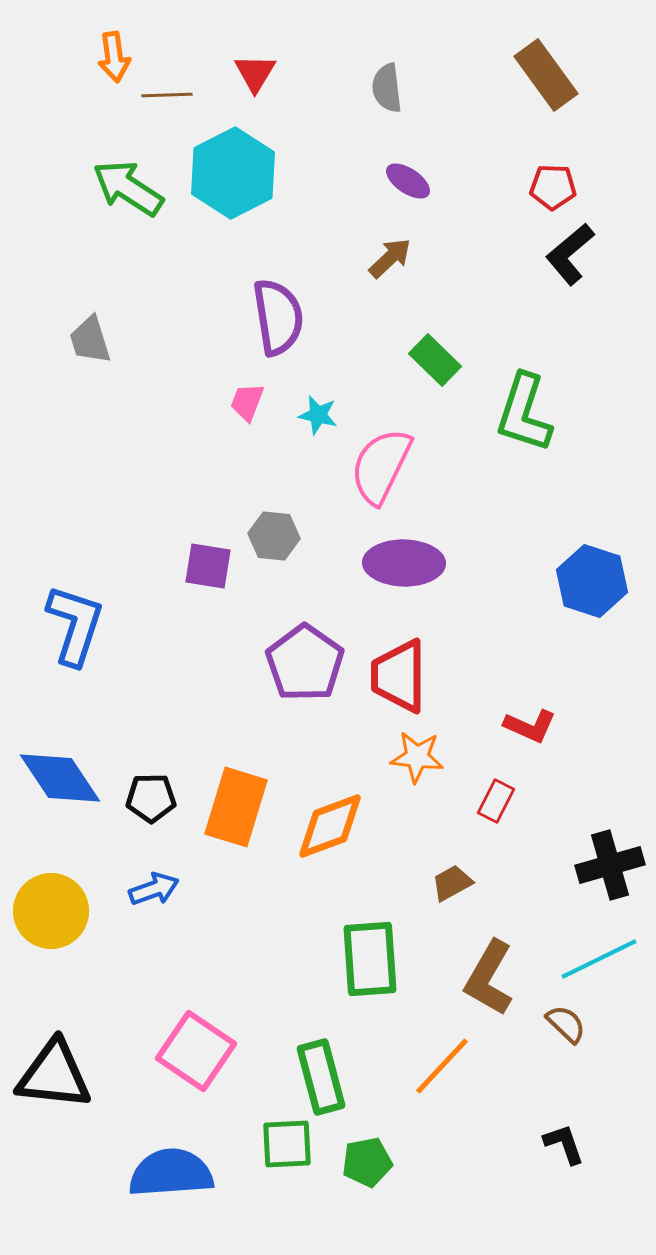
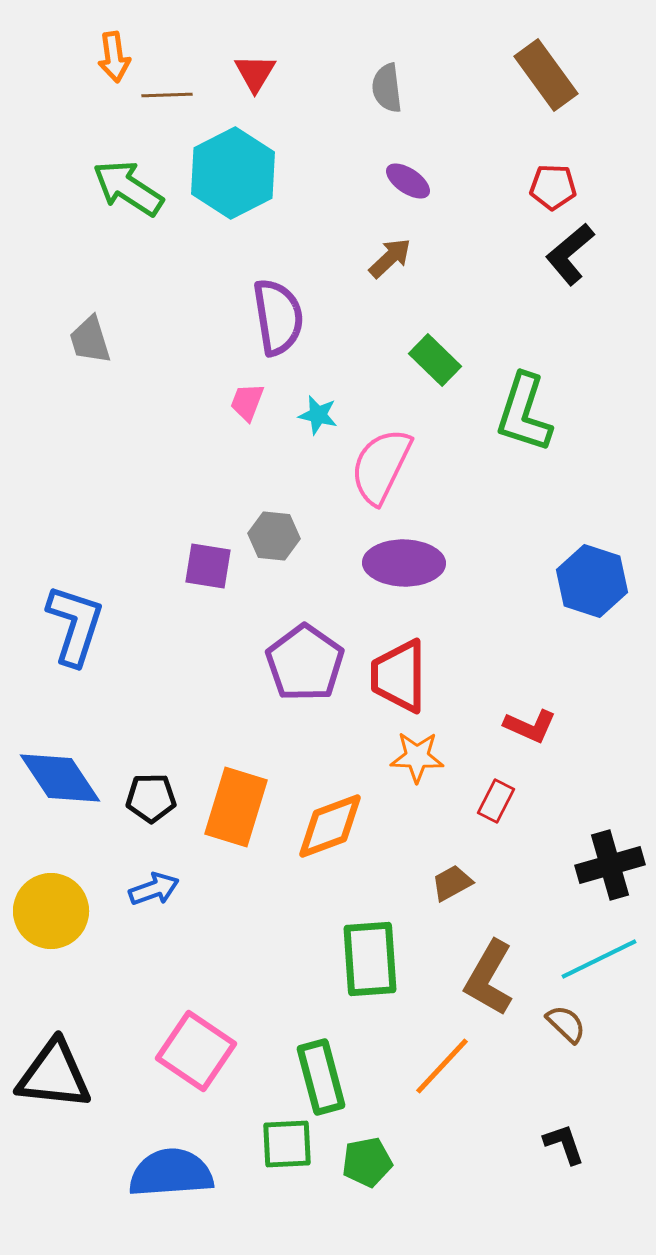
orange star at (417, 757): rotated 4 degrees counterclockwise
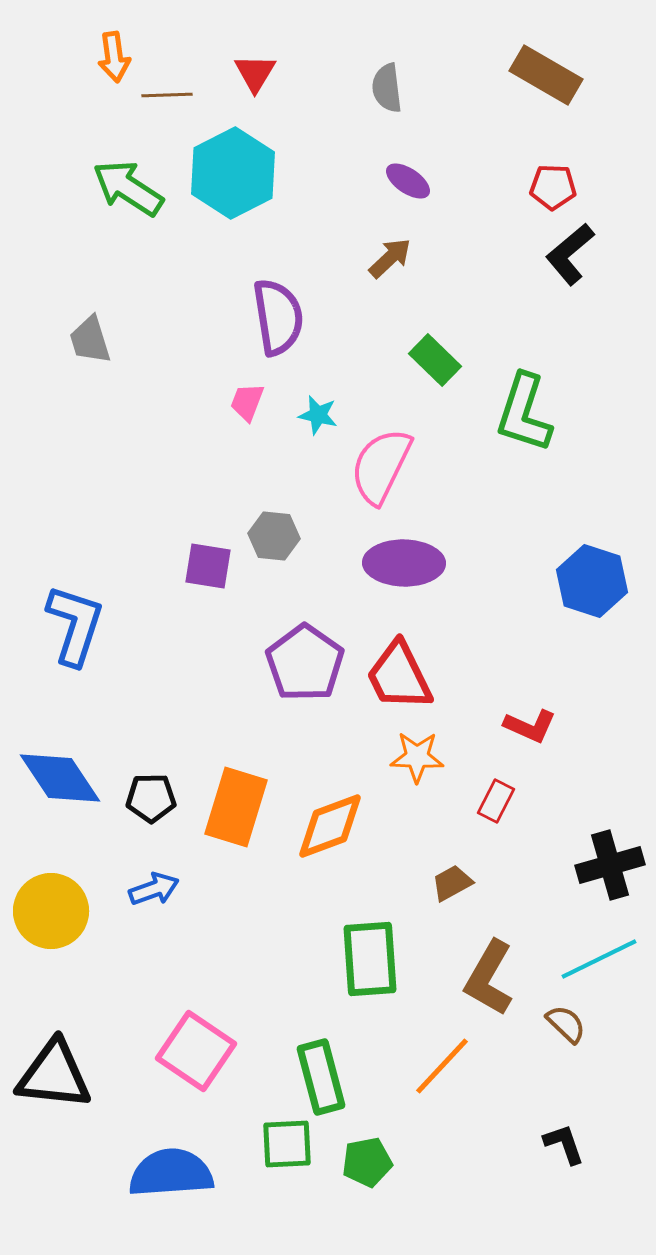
brown rectangle at (546, 75): rotated 24 degrees counterclockwise
red trapezoid at (399, 676): rotated 26 degrees counterclockwise
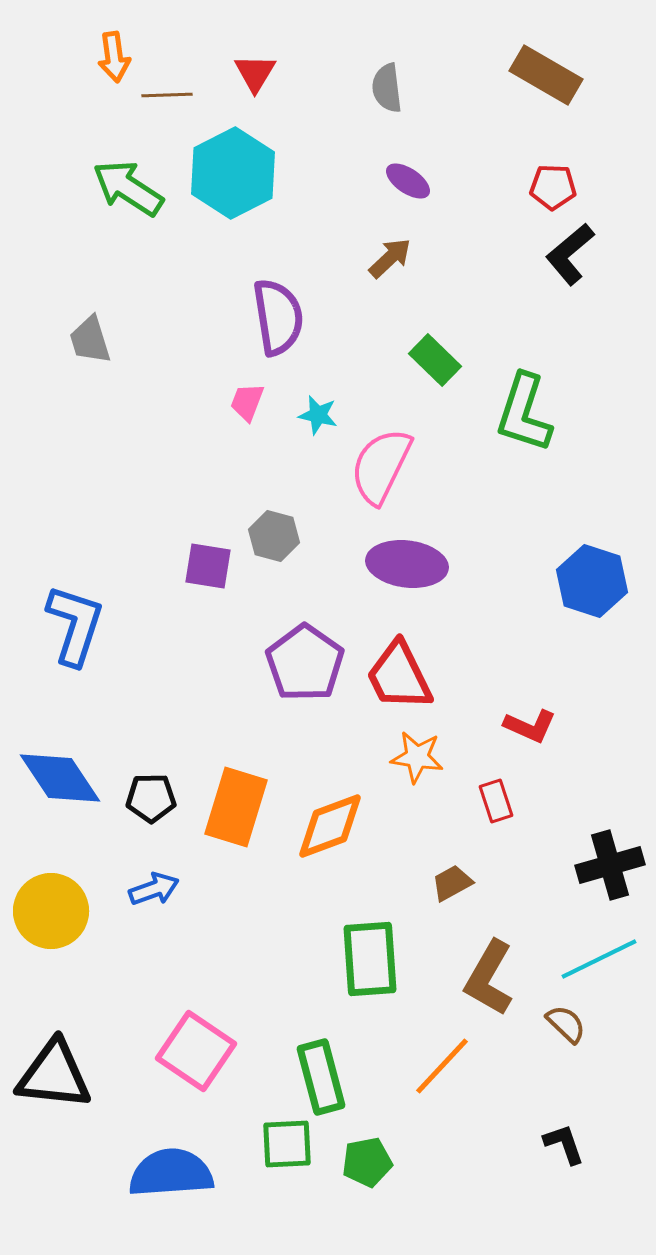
gray hexagon at (274, 536): rotated 9 degrees clockwise
purple ellipse at (404, 563): moved 3 px right, 1 px down; rotated 6 degrees clockwise
orange star at (417, 757): rotated 6 degrees clockwise
red rectangle at (496, 801): rotated 45 degrees counterclockwise
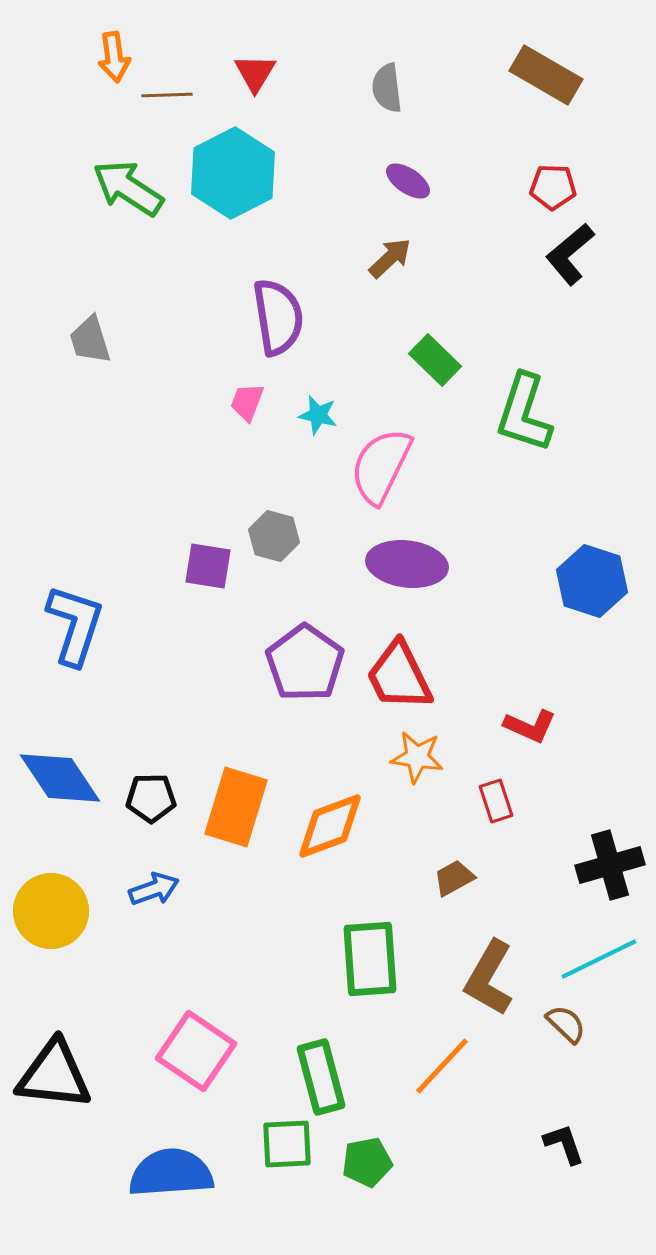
brown trapezoid at (452, 883): moved 2 px right, 5 px up
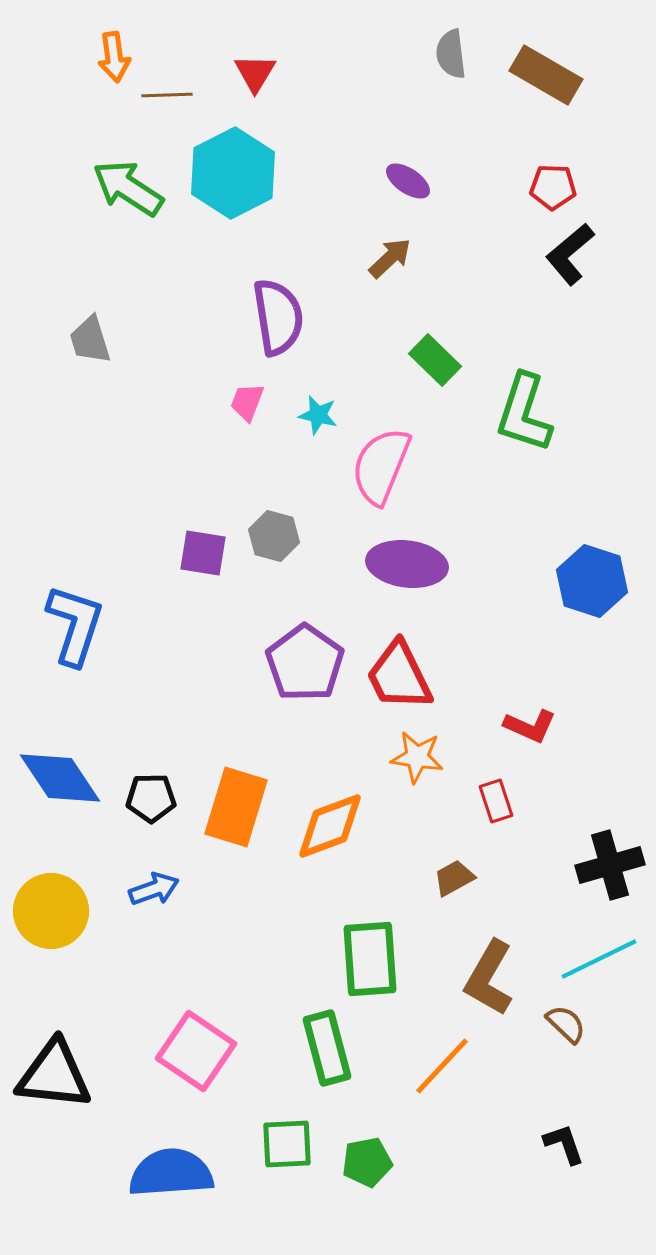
gray semicircle at (387, 88): moved 64 px right, 34 px up
pink semicircle at (381, 466): rotated 4 degrees counterclockwise
purple square at (208, 566): moved 5 px left, 13 px up
green rectangle at (321, 1077): moved 6 px right, 29 px up
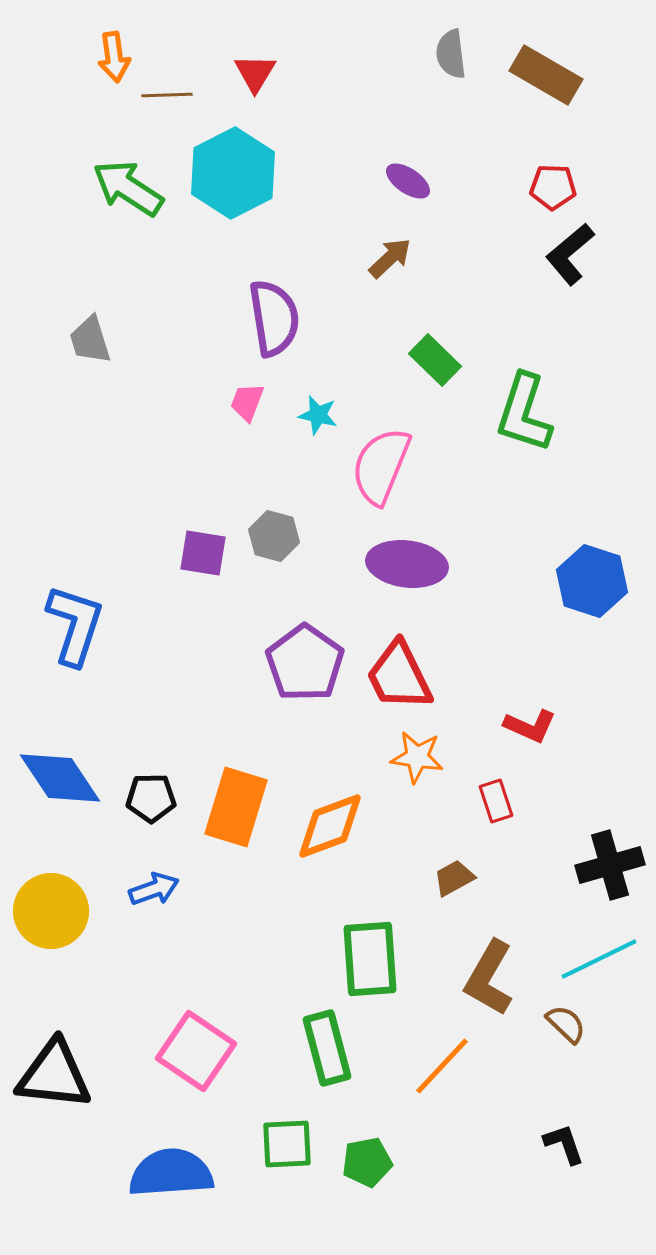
purple semicircle at (278, 317): moved 4 px left, 1 px down
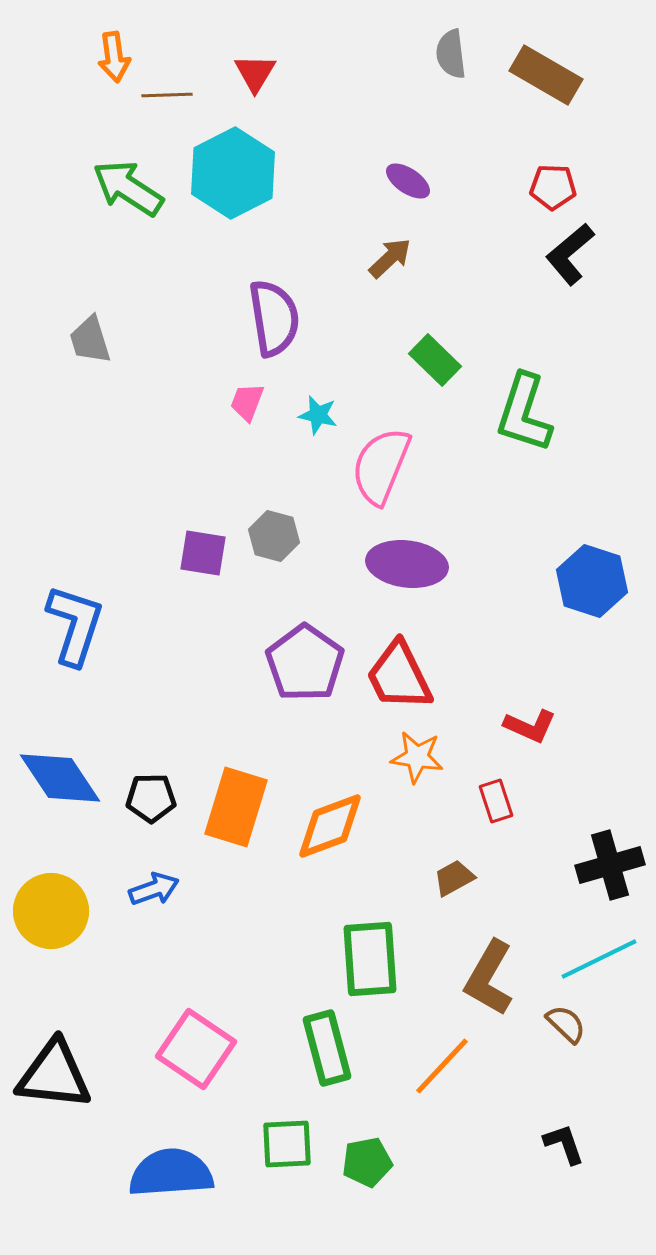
pink square at (196, 1051): moved 2 px up
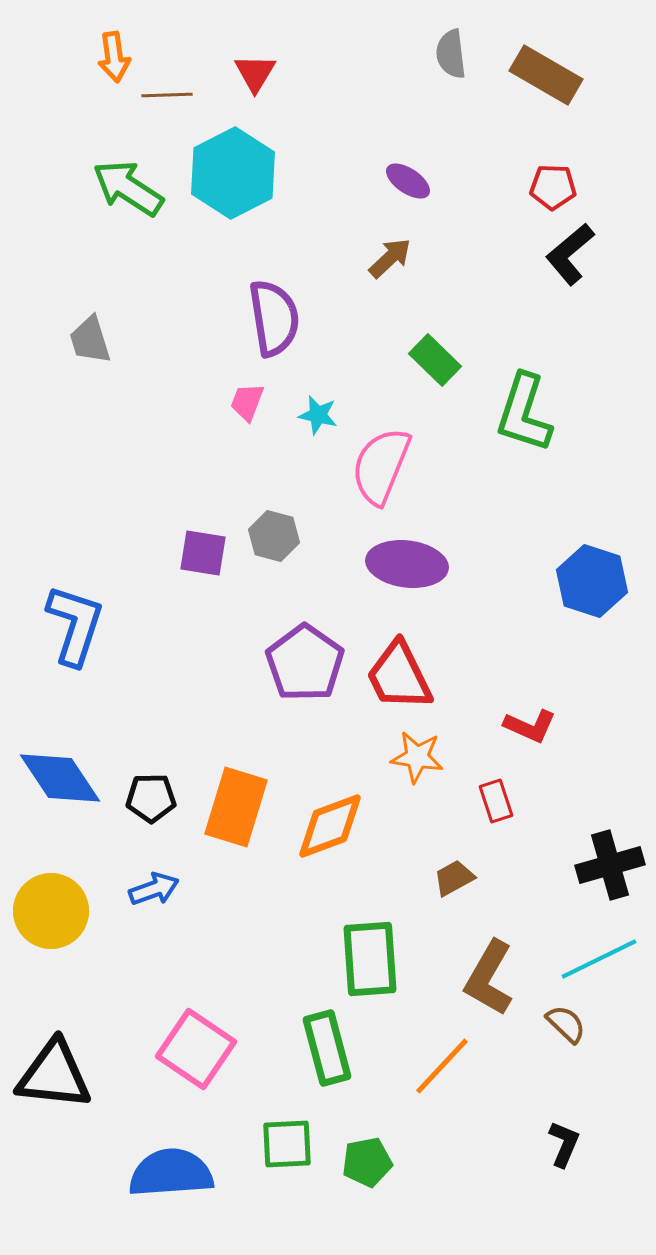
black L-shape at (564, 1144): rotated 42 degrees clockwise
